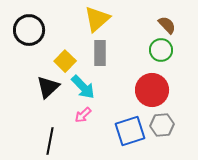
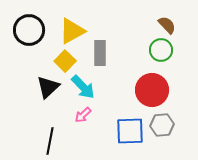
yellow triangle: moved 25 px left, 12 px down; rotated 12 degrees clockwise
blue square: rotated 16 degrees clockwise
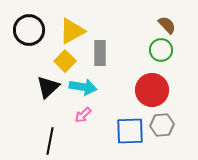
cyan arrow: rotated 36 degrees counterclockwise
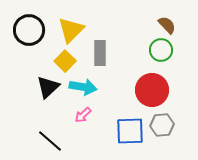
yellow triangle: moved 1 px left, 1 px up; rotated 16 degrees counterclockwise
black line: rotated 60 degrees counterclockwise
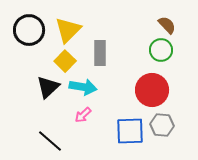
yellow triangle: moved 3 px left
gray hexagon: rotated 10 degrees clockwise
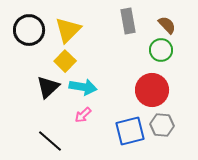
gray rectangle: moved 28 px right, 32 px up; rotated 10 degrees counterclockwise
blue square: rotated 12 degrees counterclockwise
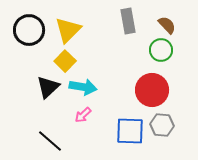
blue square: rotated 16 degrees clockwise
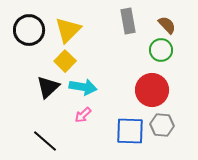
black line: moved 5 px left
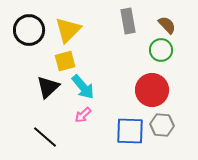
yellow square: rotated 30 degrees clockwise
cyan arrow: rotated 40 degrees clockwise
black line: moved 4 px up
